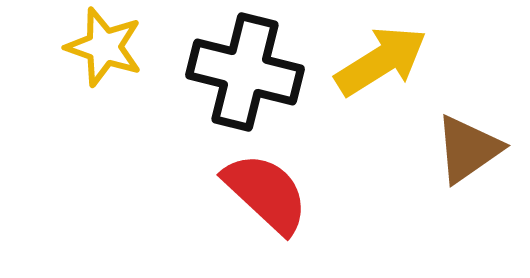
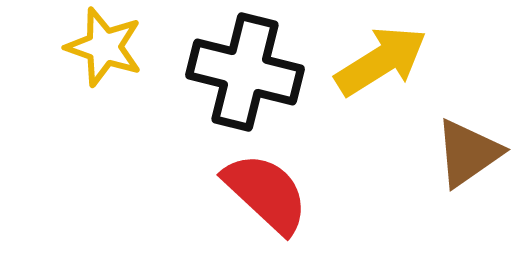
brown triangle: moved 4 px down
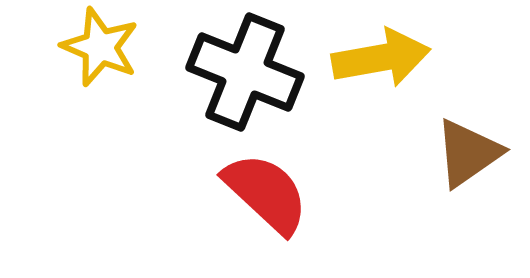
yellow star: moved 4 px left; rotated 4 degrees clockwise
yellow arrow: moved 3 px up; rotated 22 degrees clockwise
black cross: rotated 8 degrees clockwise
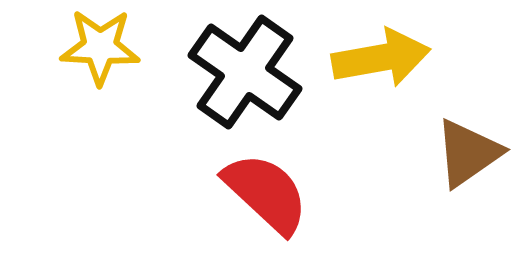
yellow star: rotated 20 degrees counterclockwise
black cross: rotated 13 degrees clockwise
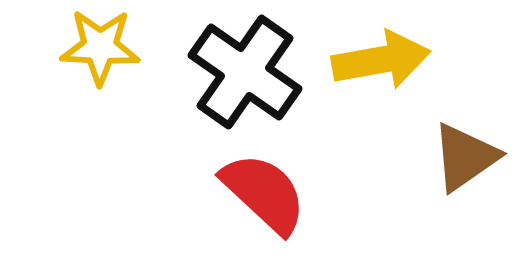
yellow arrow: moved 2 px down
brown triangle: moved 3 px left, 4 px down
red semicircle: moved 2 px left
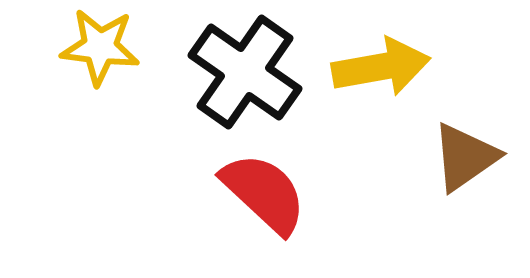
yellow star: rotated 4 degrees clockwise
yellow arrow: moved 7 px down
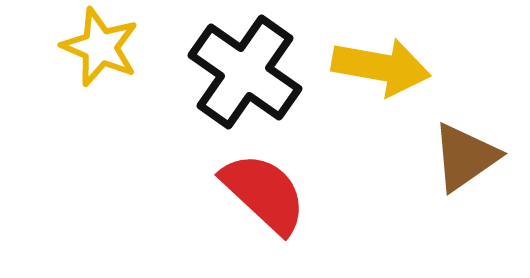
yellow star: rotated 16 degrees clockwise
yellow arrow: rotated 20 degrees clockwise
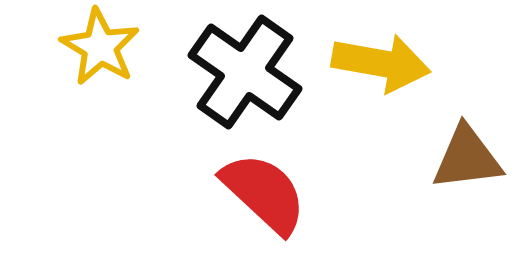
yellow star: rotated 8 degrees clockwise
yellow arrow: moved 4 px up
brown triangle: moved 2 px right, 1 px down; rotated 28 degrees clockwise
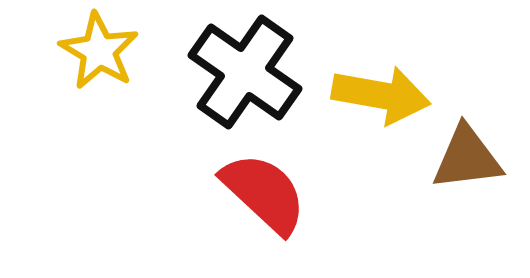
yellow star: moved 1 px left, 4 px down
yellow arrow: moved 32 px down
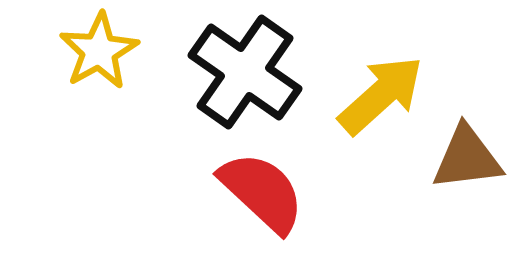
yellow star: rotated 12 degrees clockwise
yellow arrow: rotated 52 degrees counterclockwise
red semicircle: moved 2 px left, 1 px up
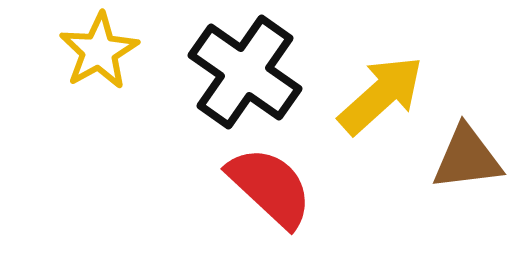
red semicircle: moved 8 px right, 5 px up
